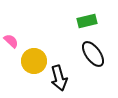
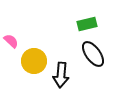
green rectangle: moved 3 px down
black arrow: moved 2 px right, 3 px up; rotated 20 degrees clockwise
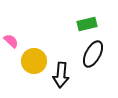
black ellipse: rotated 64 degrees clockwise
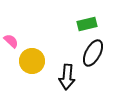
black ellipse: moved 1 px up
yellow circle: moved 2 px left
black arrow: moved 6 px right, 2 px down
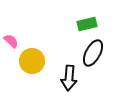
black arrow: moved 2 px right, 1 px down
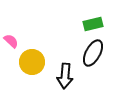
green rectangle: moved 6 px right
yellow circle: moved 1 px down
black arrow: moved 4 px left, 2 px up
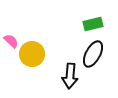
black ellipse: moved 1 px down
yellow circle: moved 8 px up
black arrow: moved 5 px right
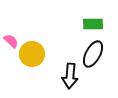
green rectangle: rotated 12 degrees clockwise
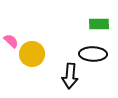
green rectangle: moved 6 px right
black ellipse: rotated 64 degrees clockwise
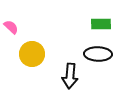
green rectangle: moved 2 px right
pink semicircle: moved 14 px up
black ellipse: moved 5 px right
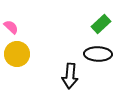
green rectangle: rotated 42 degrees counterclockwise
yellow circle: moved 15 px left
